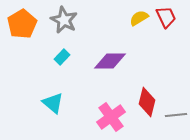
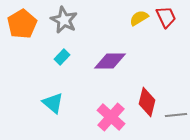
pink cross: rotated 12 degrees counterclockwise
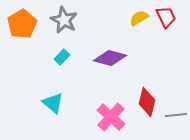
purple diamond: moved 3 px up; rotated 16 degrees clockwise
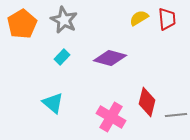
red trapezoid: moved 1 px right, 2 px down; rotated 20 degrees clockwise
pink cross: rotated 12 degrees counterclockwise
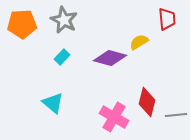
yellow semicircle: moved 24 px down
orange pentagon: rotated 28 degrees clockwise
pink cross: moved 3 px right
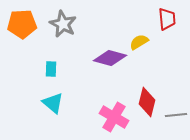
gray star: moved 1 px left, 4 px down
cyan rectangle: moved 11 px left, 12 px down; rotated 42 degrees counterclockwise
